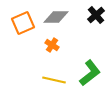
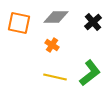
black cross: moved 3 px left, 7 px down
orange square: moved 4 px left; rotated 35 degrees clockwise
yellow line: moved 1 px right, 3 px up
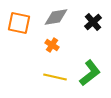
gray diamond: rotated 10 degrees counterclockwise
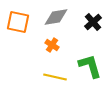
orange square: moved 1 px left, 1 px up
green L-shape: moved 7 px up; rotated 68 degrees counterclockwise
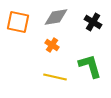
black cross: rotated 18 degrees counterclockwise
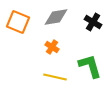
orange square: rotated 10 degrees clockwise
orange cross: moved 2 px down
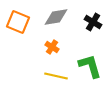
yellow line: moved 1 px right, 1 px up
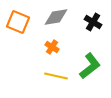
green L-shape: rotated 68 degrees clockwise
